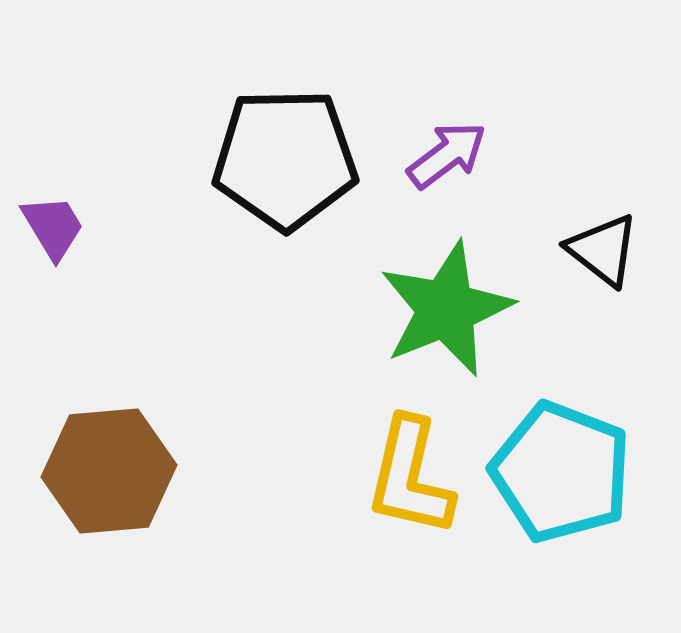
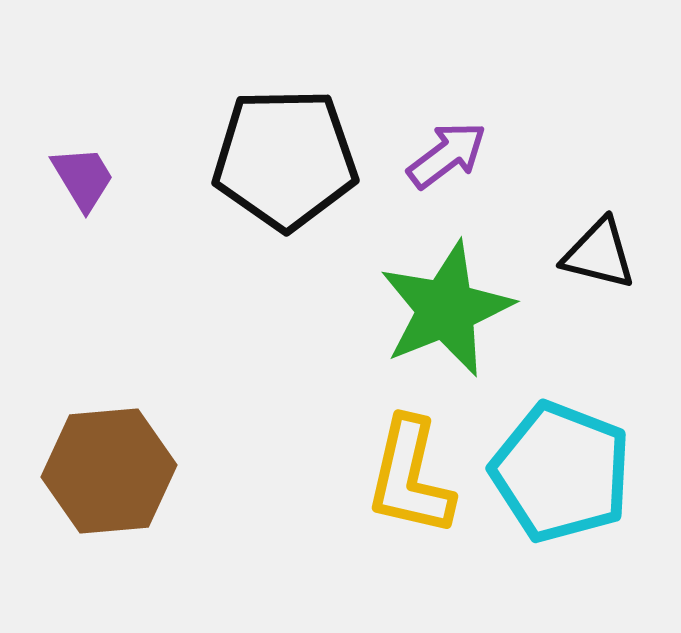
purple trapezoid: moved 30 px right, 49 px up
black triangle: moved 4 px left, 4 px down; rotated 24 degrees counterclockwise
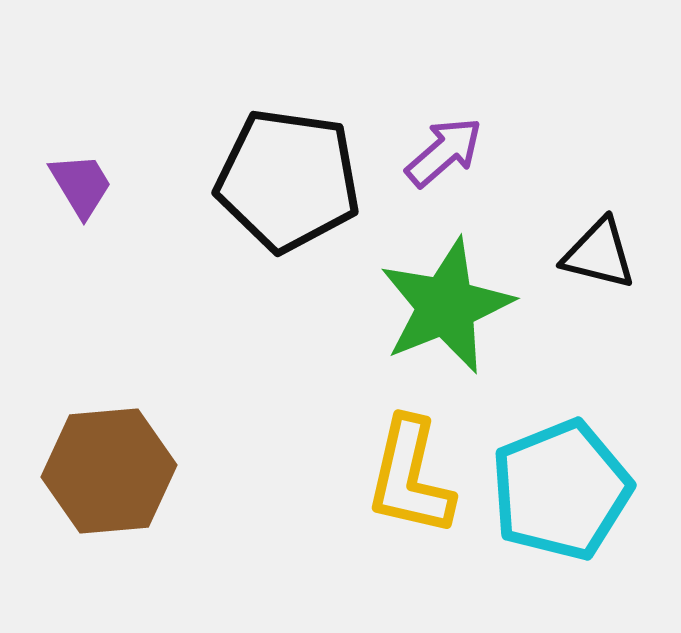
purple arrow: moved 3 px left, 3 px up; rotated 4 degrees counterclockwise
black pentagon: moved 3 px right, 21 px down; rotated 9 degrees clockwise
purple trapezoid: moved 2 px left, 7 px down
green star: moved 3 px up
cyan pentagon: moved 18 px down; rotated 29 degrees clockwise
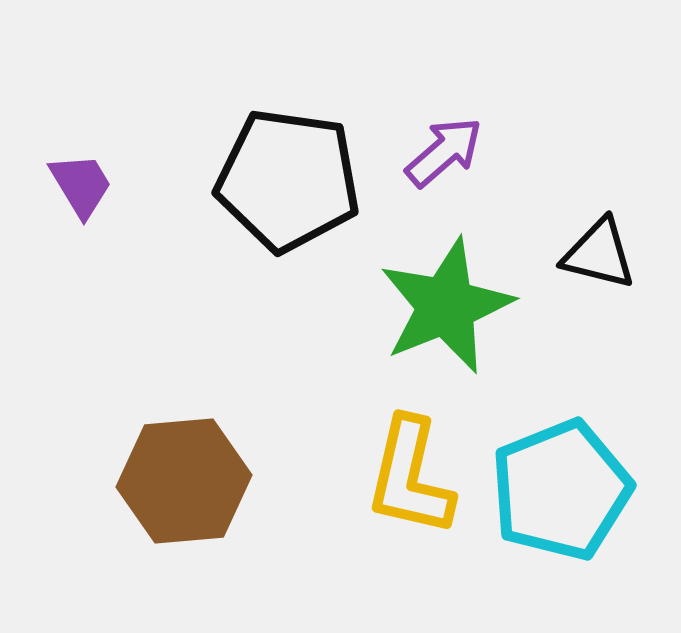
brown hexagon: moved 75 px right, 10 px down
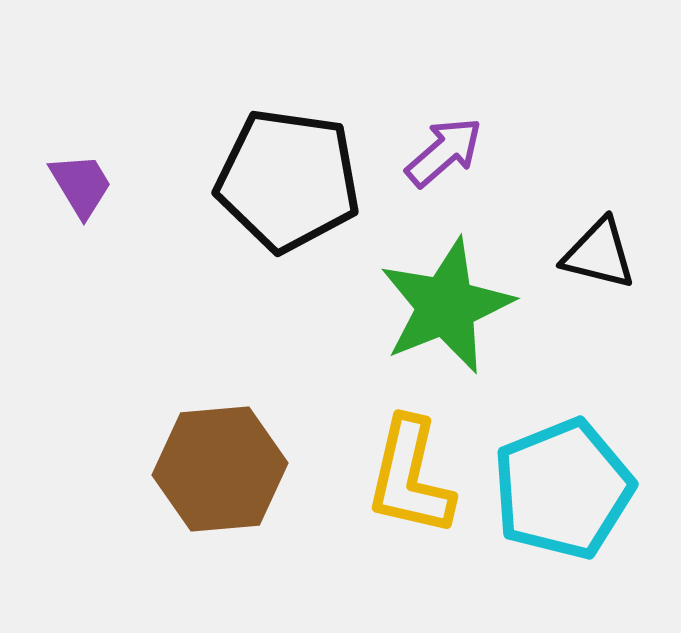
brown hexagon: moved 36 px right, 12 px up
cyan pentagon: moved 2 px right, 1 px up
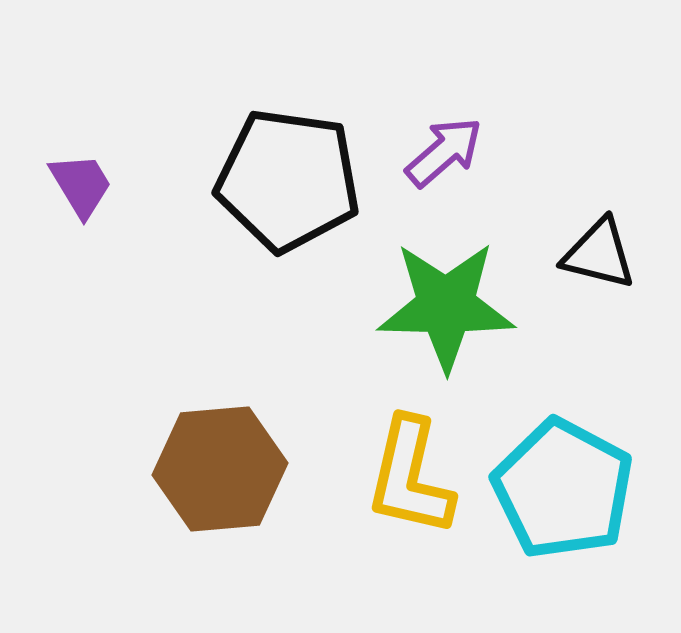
green star: rotated 23 degrees clockwise
cyan pentagon: rotated 22 degrees counterclockwise
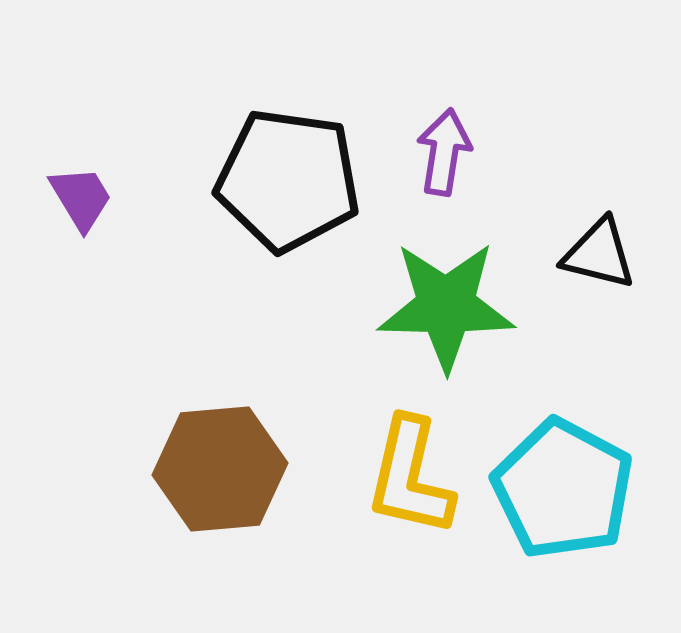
purple arrow: rotated 40 degrees counterclockwise
purple trapezoid: moved 13 px down
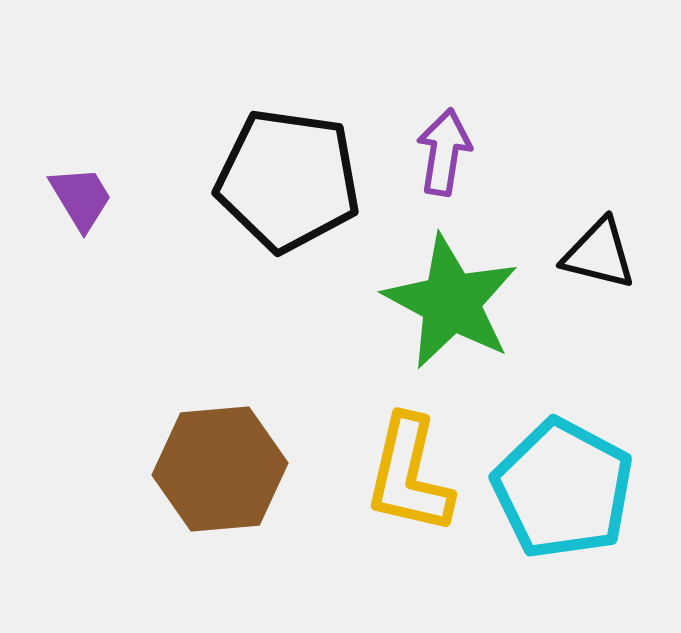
green star: moved 5 px right, 4 px up; rotated 27 degrees clockwise
yellow L-shape: moved 1 px left, 2 px up
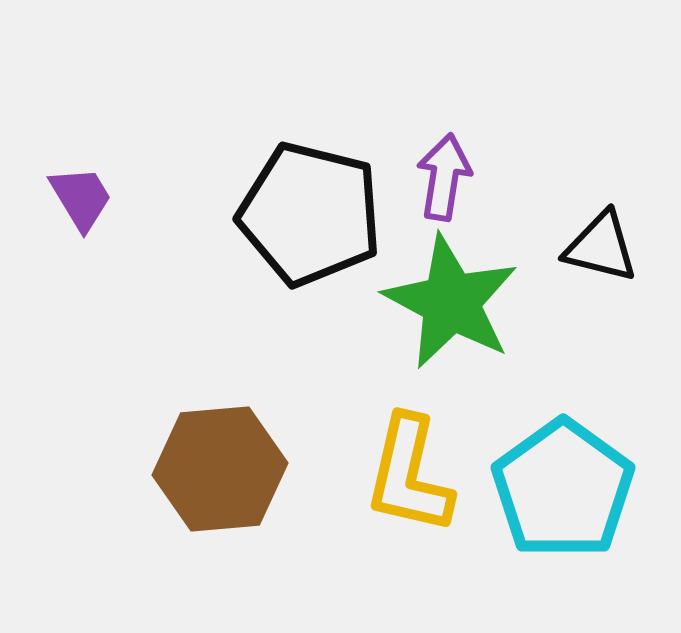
purple arrow: moved 25 px down
black pentagon: moved 22 px right, 34 px down; rotated 6 degrees clockwise
black triangle: moved 2 px right, 7 px up
cyan pentagon: rotated 8 degrees clockwise
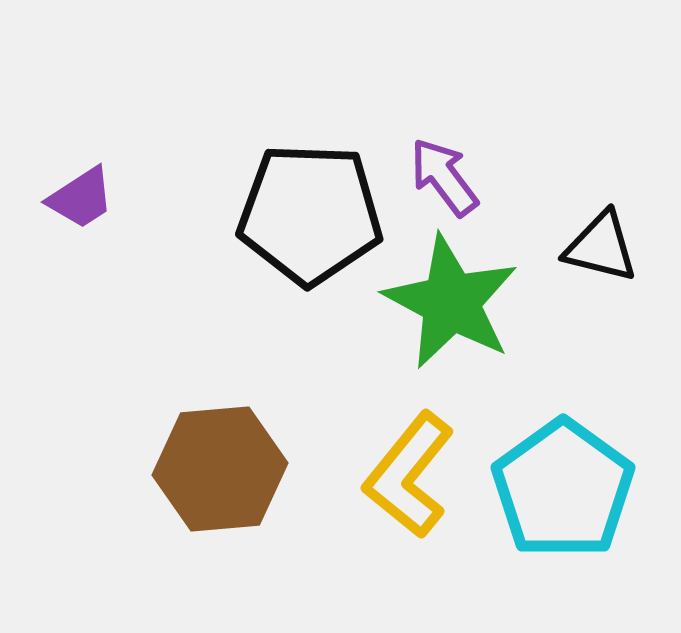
purple arrow: rotated 46 degrees counterclockwise
purple trapezoid: rotated 88 degrees clockwise
black pentagon: rotated 12 degrees counterclockwise
yellow L-shape: rotated 26 degrees clockwise
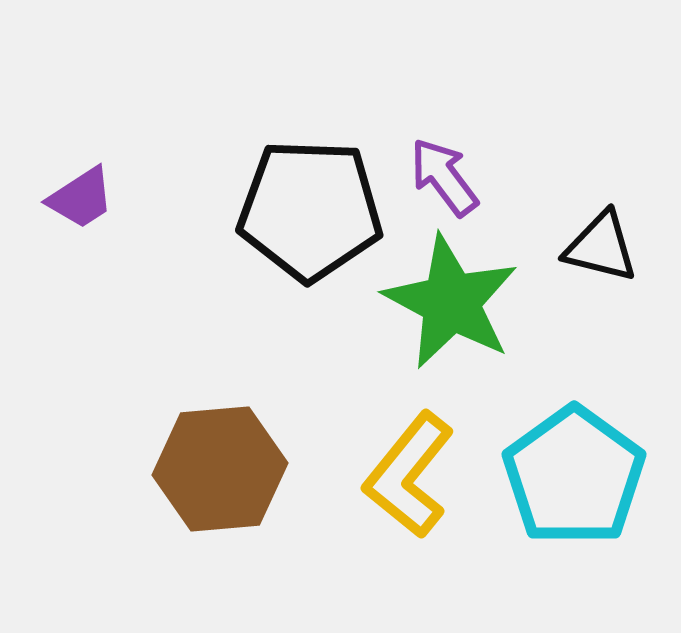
black pentagon: moved 4 px up
cyan pentagon: moved 11 px right, 13 px up
